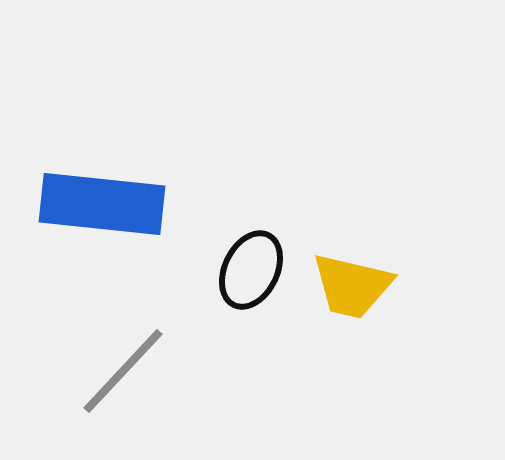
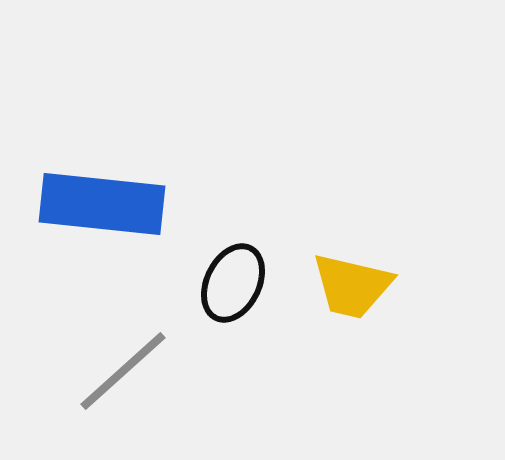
black ellipse: moved 18 px left, 13 px down
gray line: rotated 5 degrees clockwise
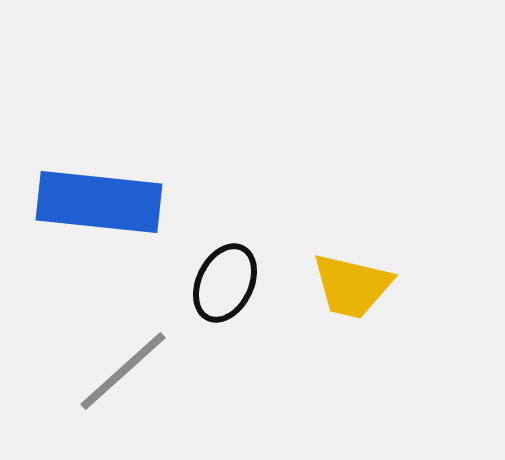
blue rectangle: moved 3 px left, 2 px up
black ellipse: moved 8 px left
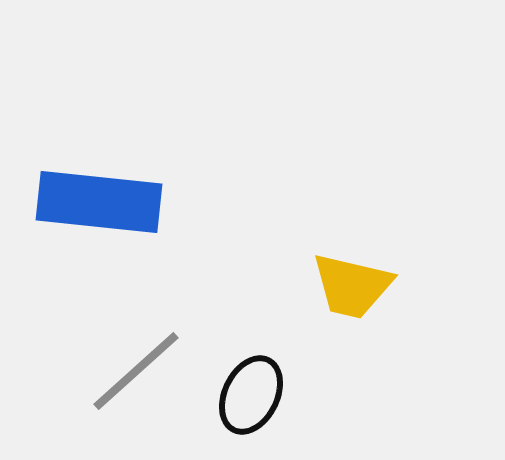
black ellipse: moved 26 px right, 112 px down
gray line: moved 13 px right
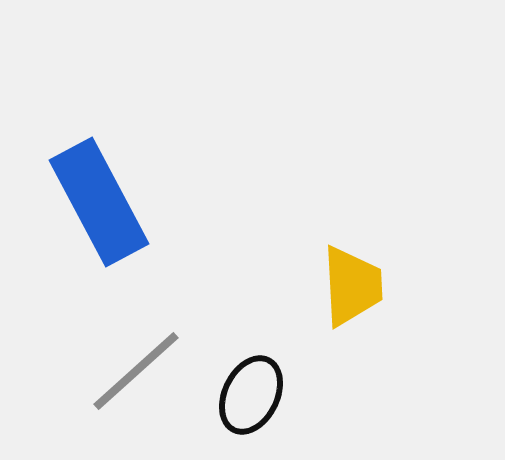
blue rectangle: rotated 56 degrees clockwise
yellow trapezoid: rotated 106 degrees counterclockwise
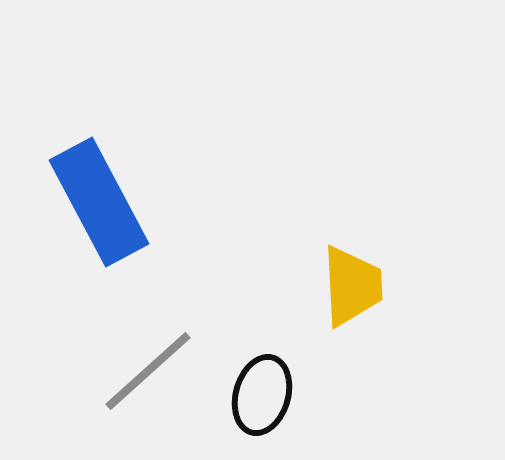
gray line: moved 12 px right
black ellipse: moved 11 px right; rotated 10 degrees counterclockwise
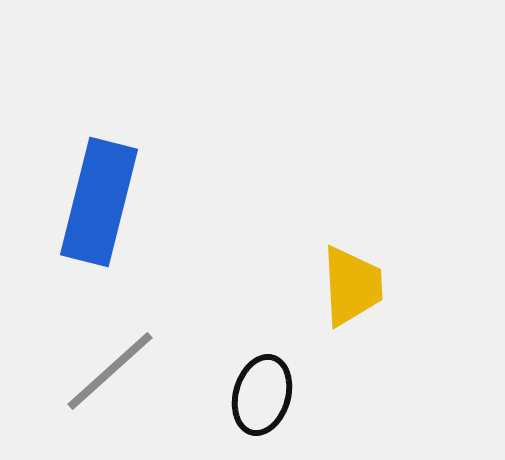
blue rectangle: rotated 42 degrees clockwise
gray line: moved 38 px left
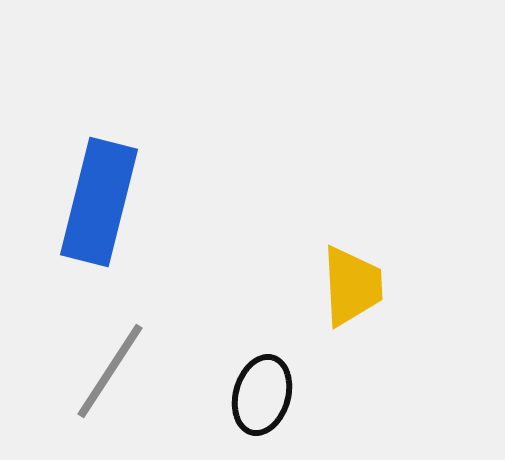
gray line: rotated 15 degrees counterclockwise
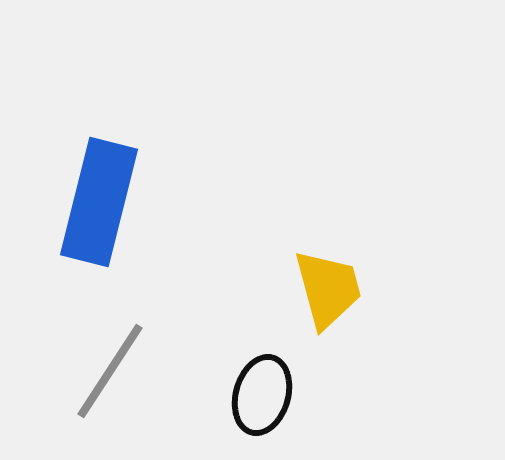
yellow trapezoid: moved 24 px left, 3 px down; rotated 12 degrees counterclockwise
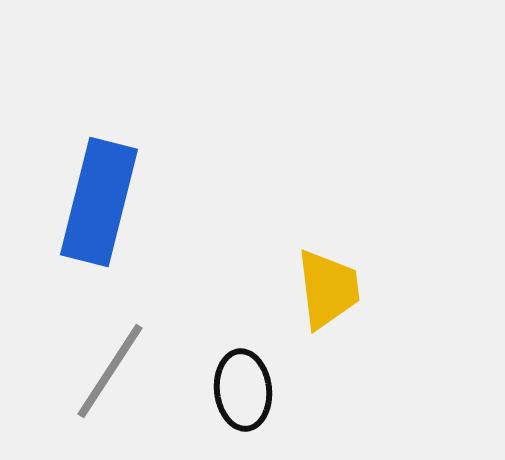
yellow trapezoid: rotated 8 degrees clockwise
black ellipse: moved 19 px left, 5 px up; rotated 22 degrees counterclockwise
